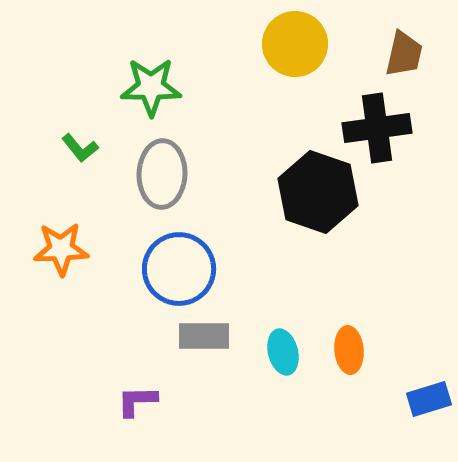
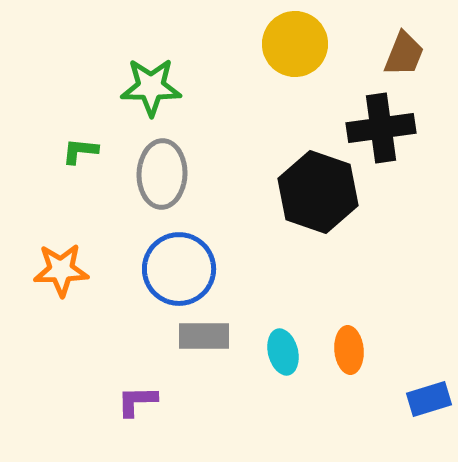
brown trapezoid: rotated 9 degrees clockwise
black cross: moved 4 px right
green L-shape: moved 3 px down; rotated 135 degrees clockwise
orange star: moved 21 px down
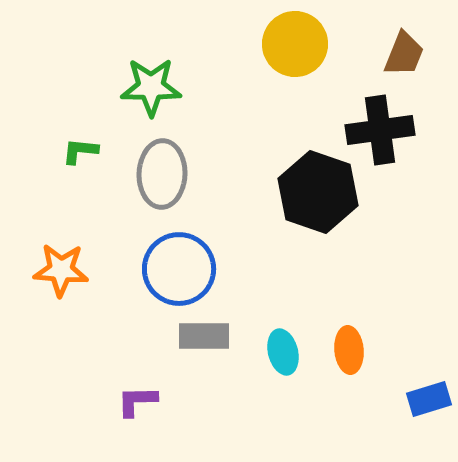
black cross: moved 1 px left, 2 px down
orange star: rotated 6 degrees clockwise
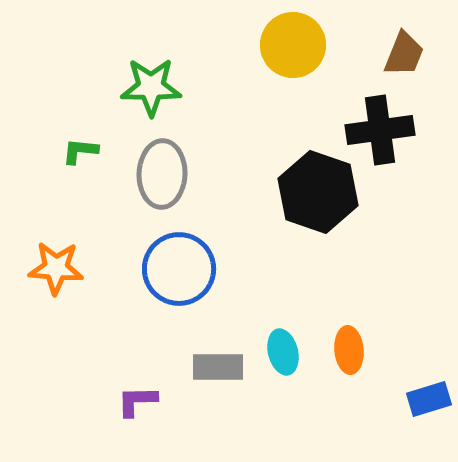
yellow circle: moved 2 px left, 1 px down
orange star: moved 5 px left, 2 px up
gray rectangle: moved 14 px right, 31 px down
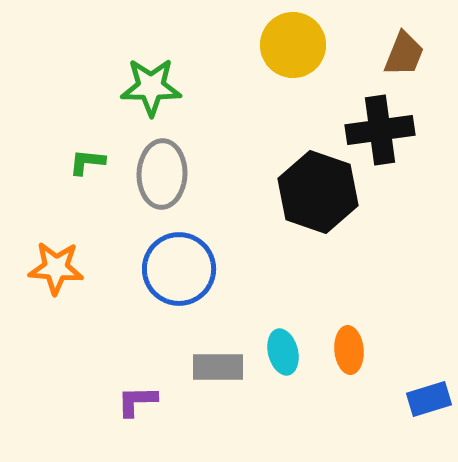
green L-shape: moved 7 px right, 11 px down
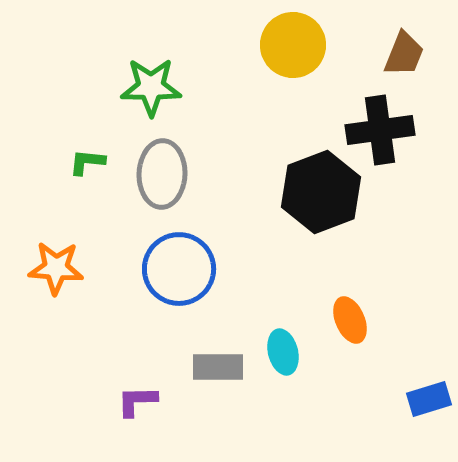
black hexagon: moved 3 px right; rotated 20 degrees clockwise
orange ellipse: moved 1 px right, 30 px up; rotated 18 degrees counterclockwise
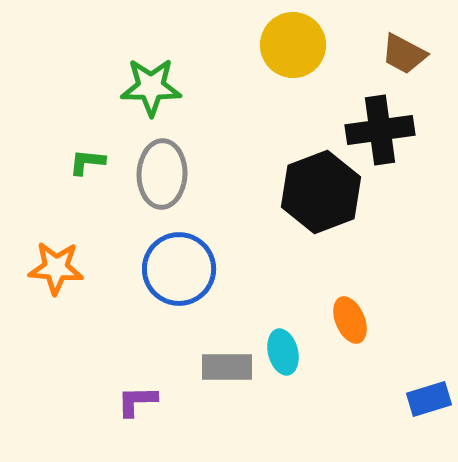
brown trapezoid: rotated 96 degrees clockwise
gray rectangle: moved 9 px right
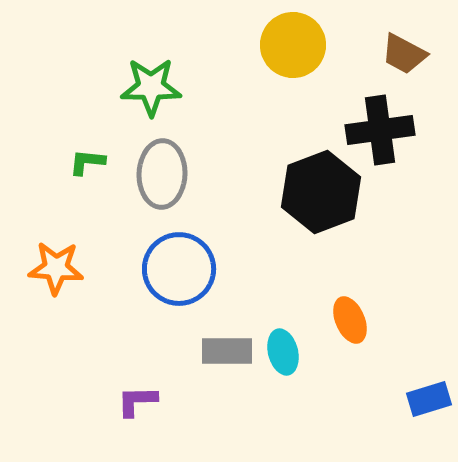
gray rectangle: moved 16 px up
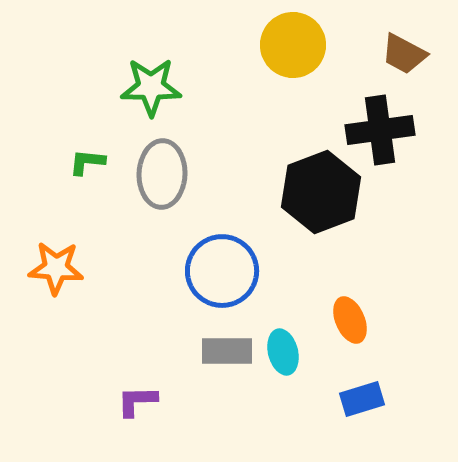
blue circle: moved 43 px right, 2 px down
blue rectangle: moved 67 px left
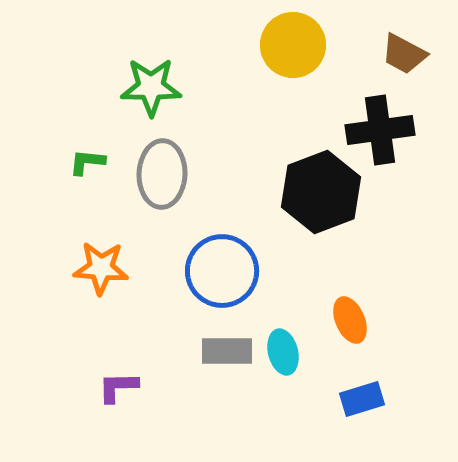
orange star: moved 45 px right
purple L-shape: moved 19 px left, 14 px up
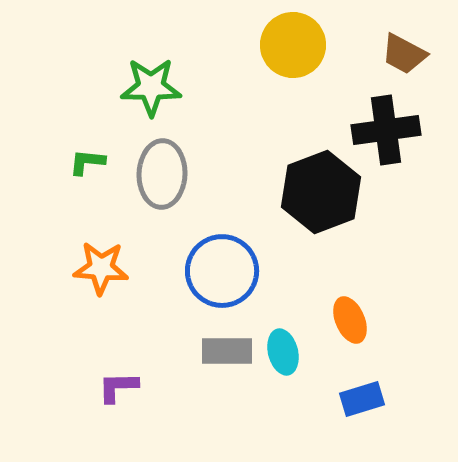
black cross: moved 6 px right
